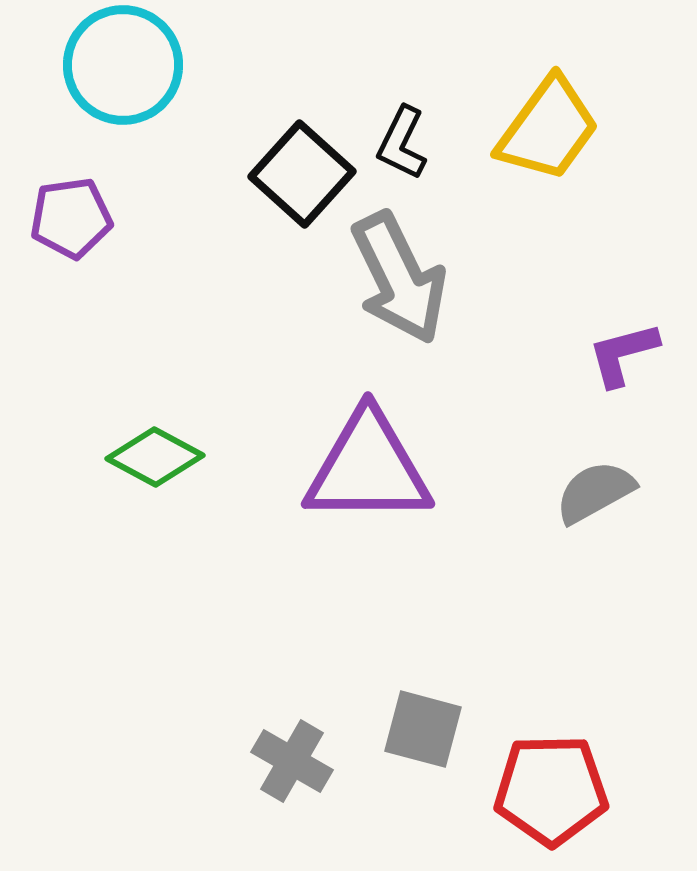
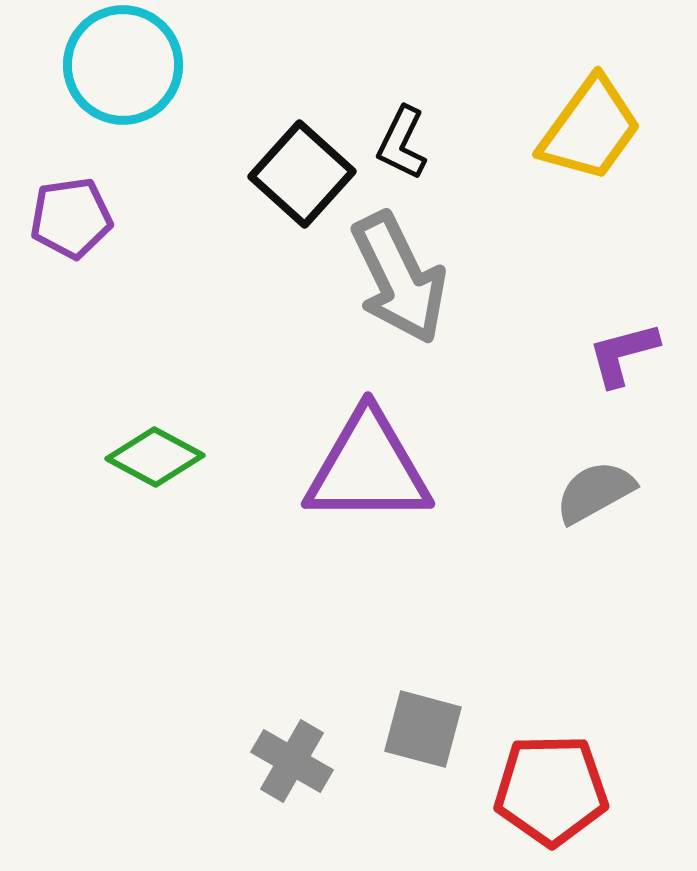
yellow trapezoid: moved 42 px right
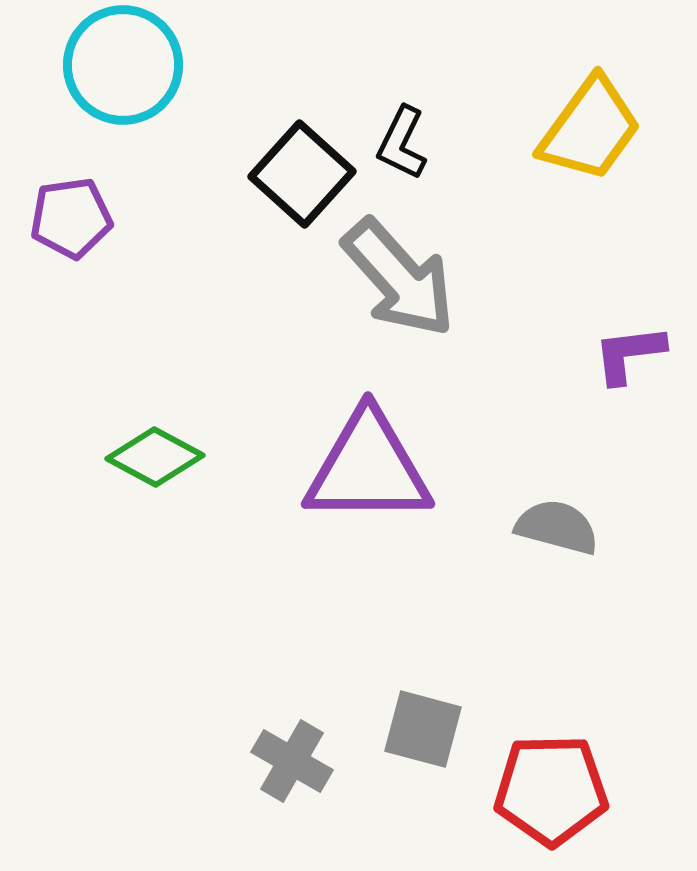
gray arrow: rotated 16 degrees counterclockwise
purple L-shape: moved 6 px right; rotated 8 degrees clockwise
gray semicircle: moved 38 px left, 35 px down; rotated 44 degrees clockwise
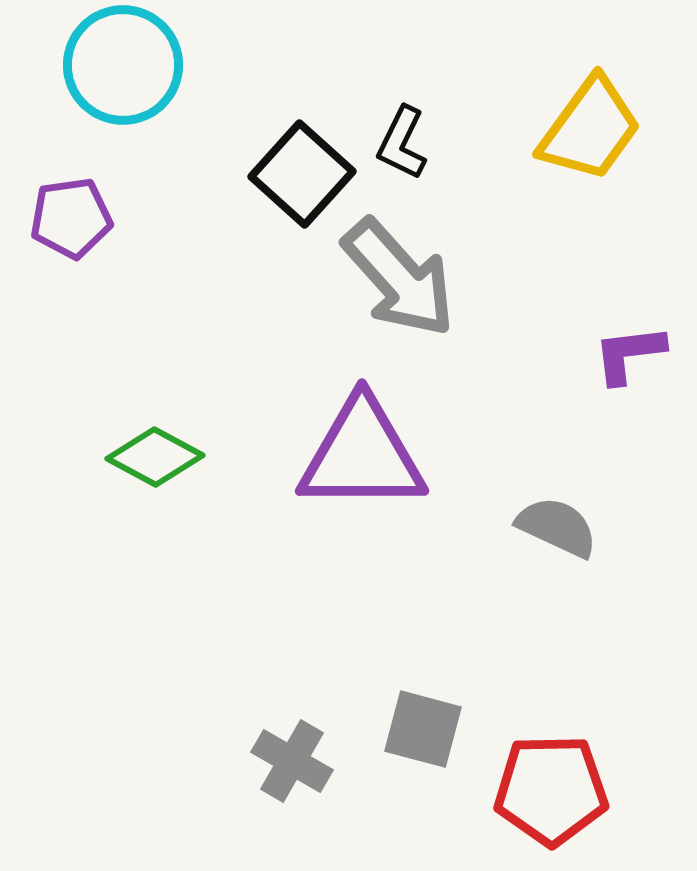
purple triangle: moved 6 px left, 13 px up
gray semicircle: rotated 10 degrees clockwise
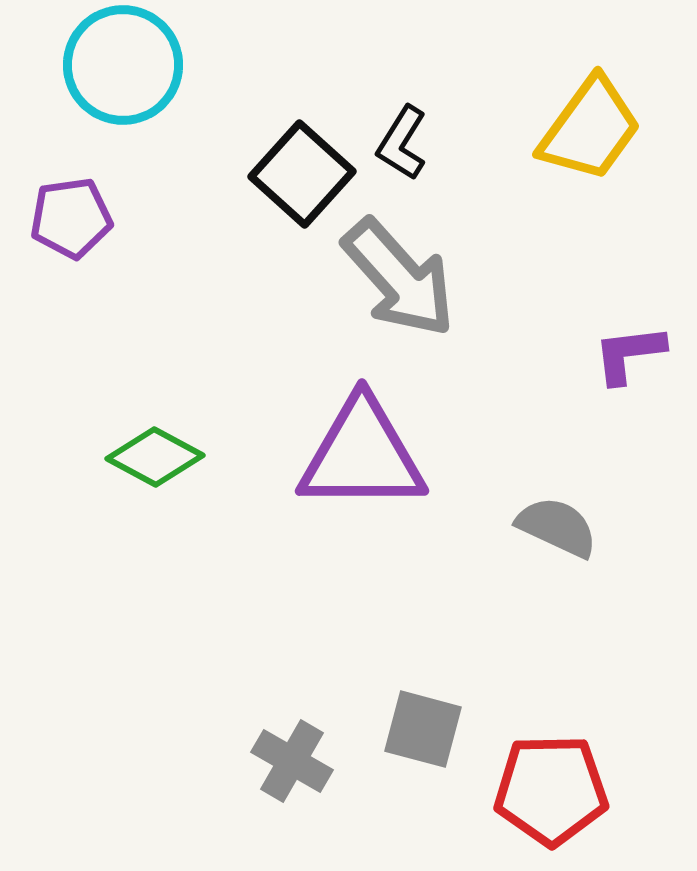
black L-shape: rotated 6 degrees clockwise
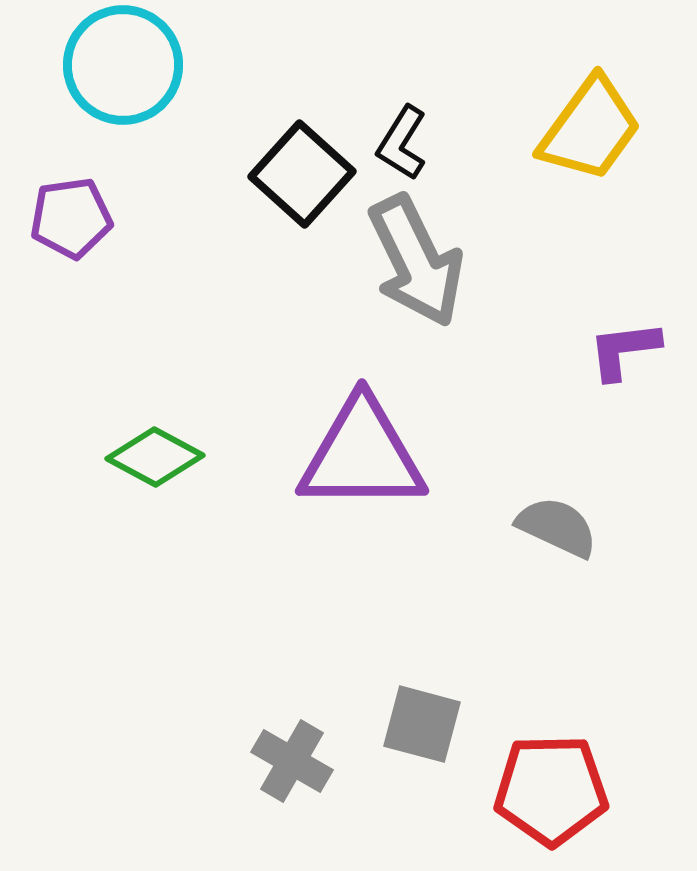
gray arrow: moved 17 px right, 17 px up; rotated 16 degrees clockwise
purple L-shape: moved 5 px left, 4 px up
gray square: moved 1 px left, 5 px up
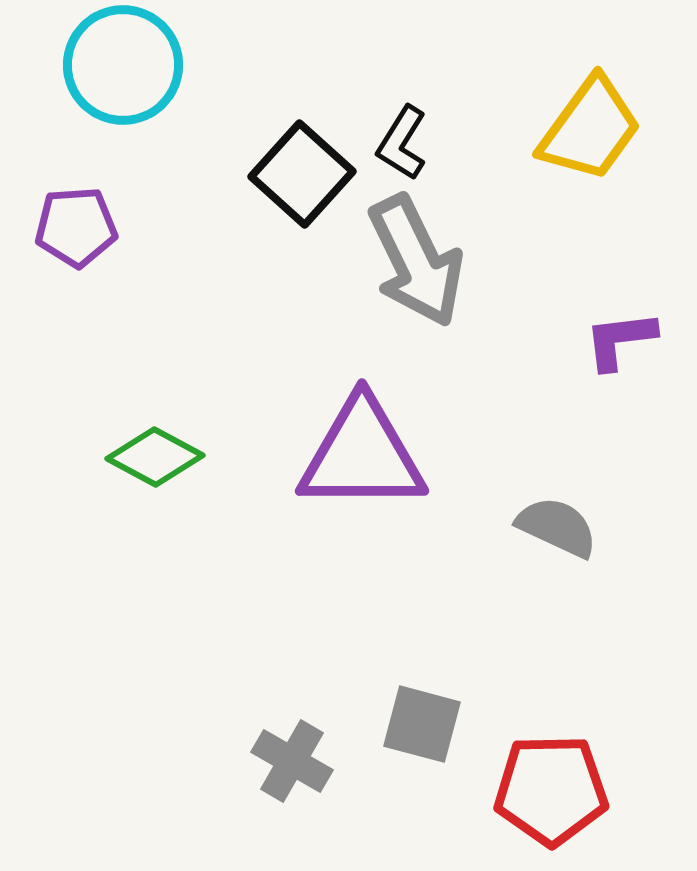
purple pentagon: moved 5 px right, 9 px down; rotated 4 degrees clockwise
purple L-shape: moved 4 px left, 10 px up
